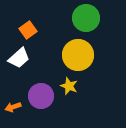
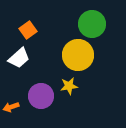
green circle: moved 6 px right, 6 px down
yellow star: rotated 30 degrees counterclockwise
orange arrow: moved 2 px left
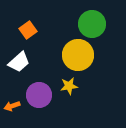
white trapezoid: moved 4 px down
purple circle: moved 2 px left, 1 px up
orange arrow: moved 1 px right, 1 px up
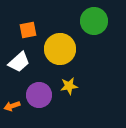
green circle: moved 2 px right, 3 px up
orange square: rotated 24 degrees clockwise
yellow circle: moved 18 px left, 6 px up
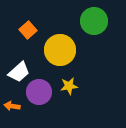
orange square: rotated 30 degrees counterclockwise
yellow circle: moved 1 px down
white trapezoid: moved 10 px down
purple circle: moved 3 px up
orange arrow: rotated 28 degrees clockwise
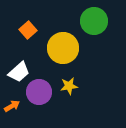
yellow circle: moved 3 px right, 2 px up
orange arrow: rotated 140 degrees clockwise
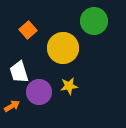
white trapezoid: rotated 115 degrees clockwise
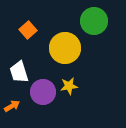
yellow circle: moved 2 px right
purple circle: moved 4 px right
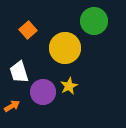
yellow star: rotated 18 degrees counterclockwise
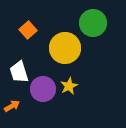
green circle: moved 1 px left, 2 px down
purple circle: moved 3 px up
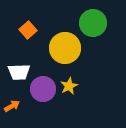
white trapezoid: rotated 75 degrees counterclockwise
